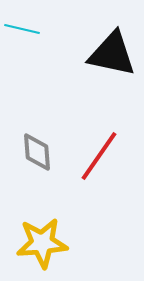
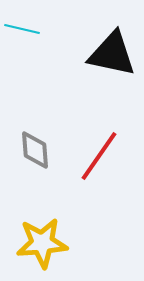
gray diamond: moved 2 px left, 2 px up
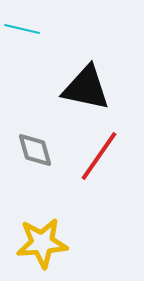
black triangle: moved 26 px left, 34 px down
gray diamond: rotated 12 degrees counterclockwise
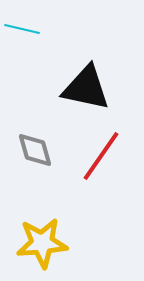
red line: moved 2 px right
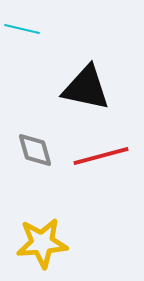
red line: rotated 40 degrees clockwise
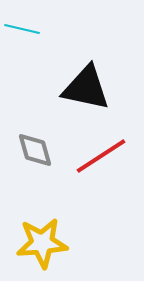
red line: rotated 18 degrees counterclockwise
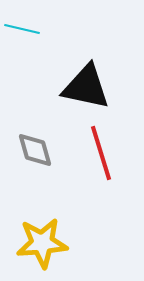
black triangle: moved 1 px up
red line: moved 3 px up; rotated 74 degrees counterclockwise
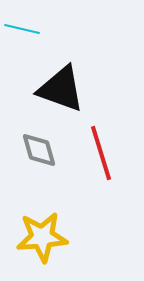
black triangle: moved 25 px left, 2 px down; rotated 8 degrees clockwise
gray diamond: moved 4 px right
yellow star: moved 6 px up
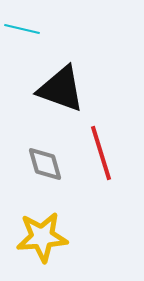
gray diamond: moved 6 px right, 14 px down
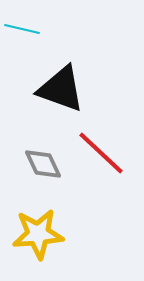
red line: rotated 30 degrees counterclockwise
gray diamond: moved 2 px left; rotated 9 degrees counterclockwise
yellow star: moved 4 px left, 3 px up
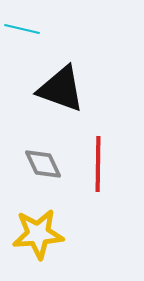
red line: moved 3 px left, 11 px down; rotated 48 degrees clockwise
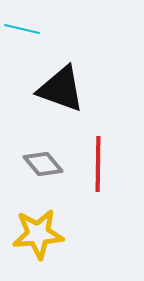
gray diamond: rotated 15 degrees counterclockwise
